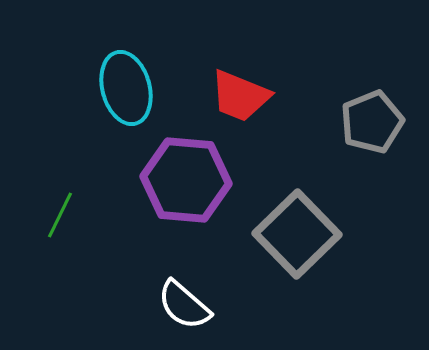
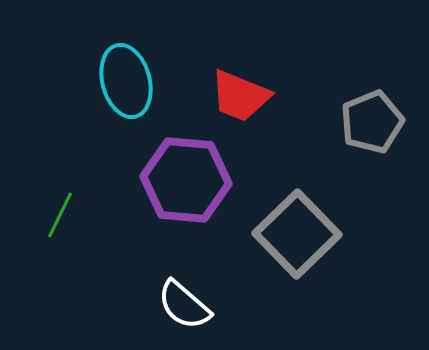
cyan ellipse: moved 7 px up
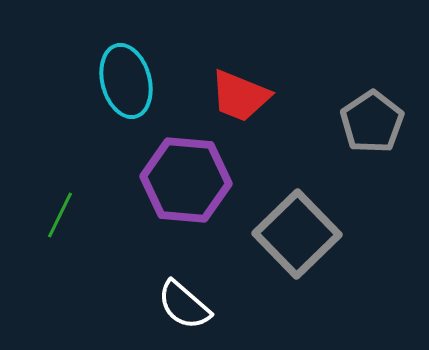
gray pentagon: rotated 12 degrees counterclockwise
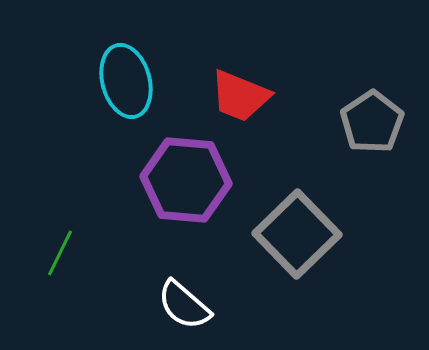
green line: moved 38 px down
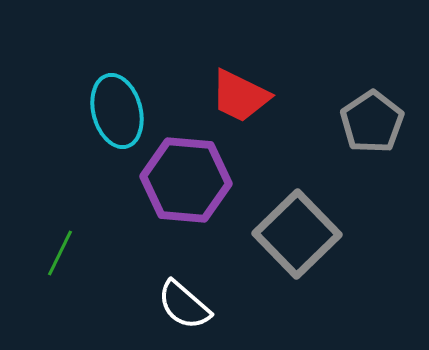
cyan ellipse: moved 9 px left, 30 px down
red trapezoid: rotated 4 degrees clockwise
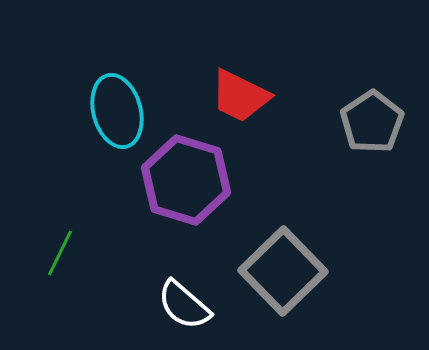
purple hexagon: rotated 12 degrees clockwise
gray square: moved 14 px left, 37 px down
